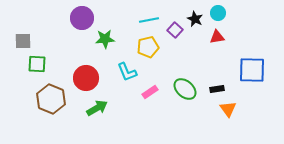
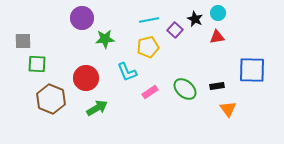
black rectangle: moved 3 px up
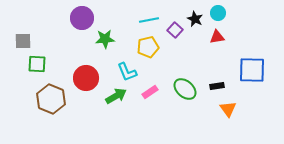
green arrow: moved 19 px right, 12 px up
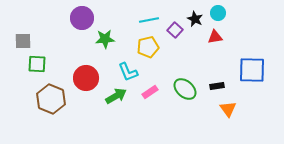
red triangle: moved 2 px left
cyan L-shape: moved 1 px right
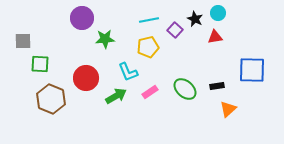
green square: moved 3 px right
orange triangle: rotated 24 degrees clockwise
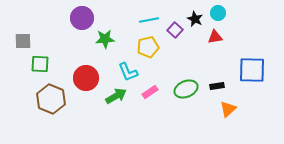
green ellipse: moved 1 px right; rotated 65 degrees counterclockwise
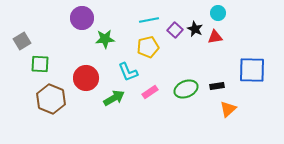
black star: moved 10 px down
gray square: moved 1 px left; rotated 30 degrees counterclockwise
green arrow: moved 2 px left, 2 px down
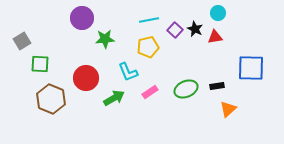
blue square: moved 1 px left, 2 px up
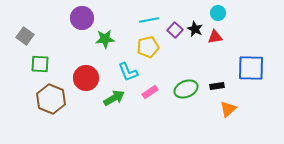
gray square: moved 3 px right, 5 px up; rotated 24 degrees counterclockwise
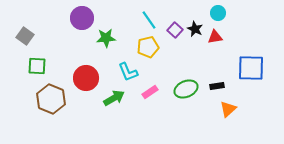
cyan line: rotated 66 degrees clockwise
green star: moved 1 px right, 1 px up
green square: moved 3 px left, 2 px down
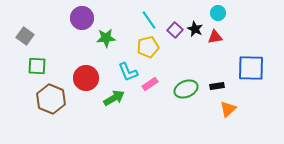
pink rectangle: moved 8 px up
